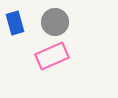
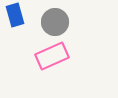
blue rectangle: moved 8 px up
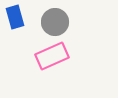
blue rectangle: moved 2 px down
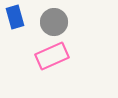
gray circle: moved 1 px left
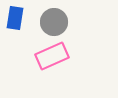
blue rectangle: moved 1 px down; rotated 25 degrees clockwise
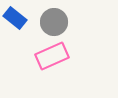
blue rectangle: rotated 60 degrees counterclockwise
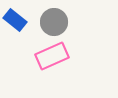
blue rectangle: moved 2 px down
